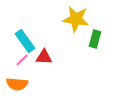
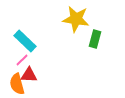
cyan rectangle: rotated 10 degrees counterclockwise
red triangle: moved 15 px left, 18 px down
orange semicircle: rotated 70 degrees clockwise
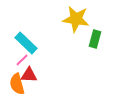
cyan rectangle: moved 1 px right, 2 px down
